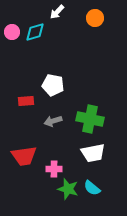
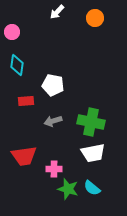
cyan diamond: moved 18 px left, 33 px down; rotated 65 degrees counterclockwise
green cross: moved 1 px right, 3 px down
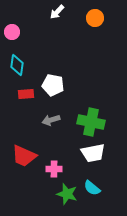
red rectangle: moved 7 px up
gray arrow: moved 2 px left, 1 px up
red trapezoid: rotated 32 degrees clockwise
green star: moved 1 px left, 5 px down
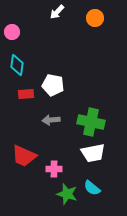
gray arrow: rotated 12 degrees clockwise
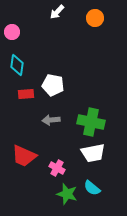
pink cross: moved 3 px right, 1 px up; rotated 28 degrees clockwise
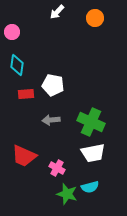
green cross: rotated 12 degrees clockwise
cyan semicircle: moved 2 px left, 1 px up; rotated 54 degrees counterclockwise
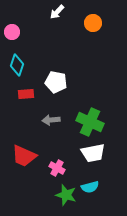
orange circle: moved 2 px left, 5 px down
cyan diamond: rotated 10 degrees clockwise
white pentagon: moved 3 px right, 3 px up
green cross: moved 1 px left
green star: moved 1 px left, 1 px down
